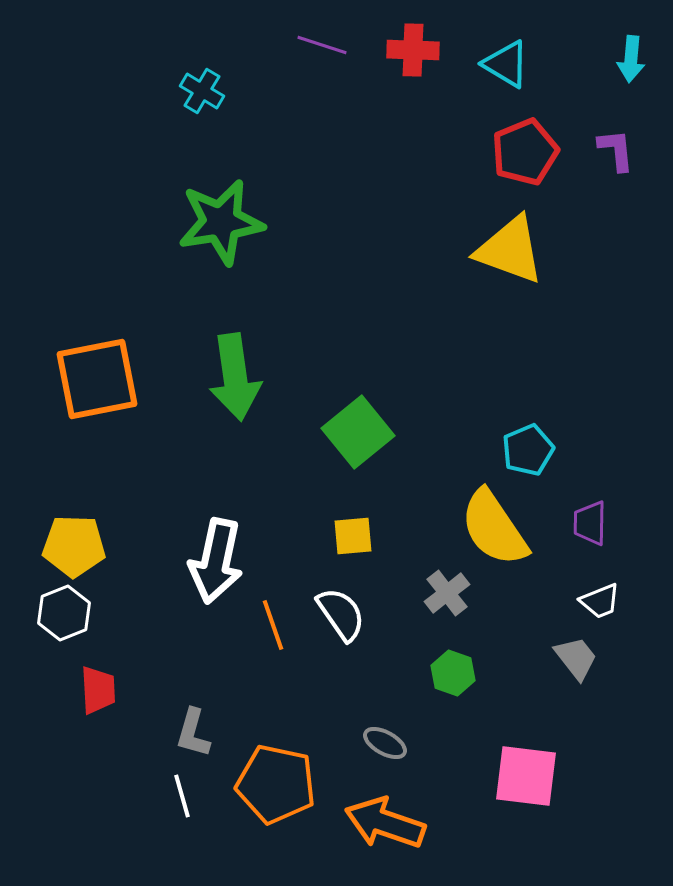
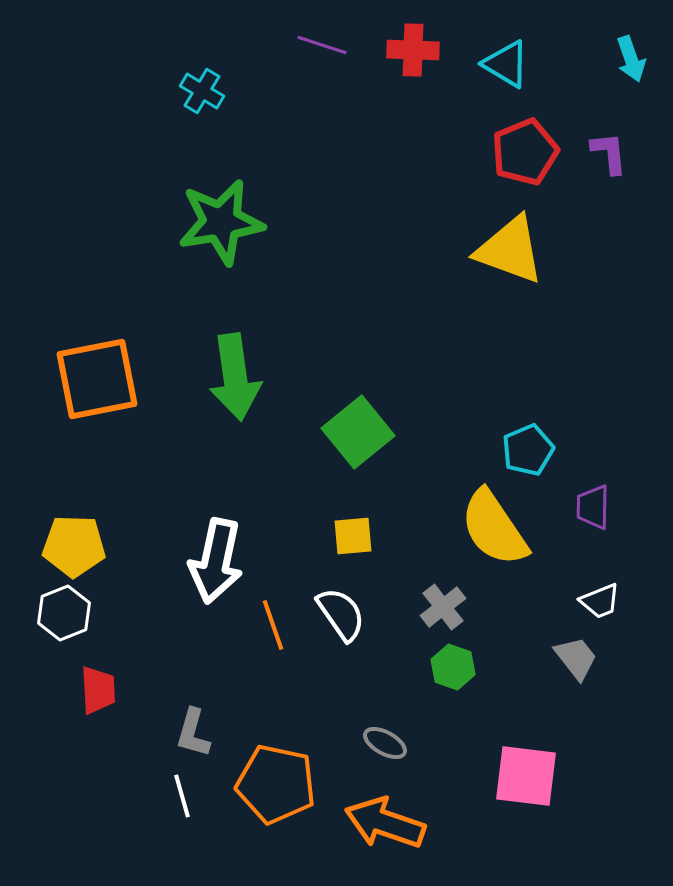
cyan arrow: rotated 24 degrees counterclockwise
purple L-shape: moved 7 px left, 3 px down
purple trapezoid: moved 3 px right, 16 px up
gray cross: moved 4 px left, 14 px down
green hexagon: moved 6 px up
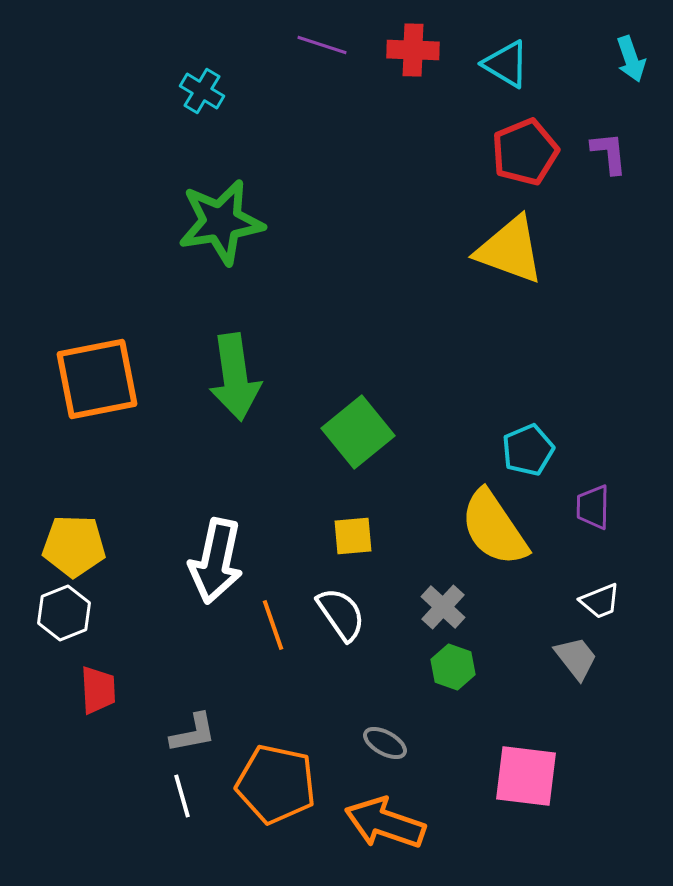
gray cross: rotated 9 degrees counterclockwise
gray L-shape: rotated 117 degrees counterclockwise
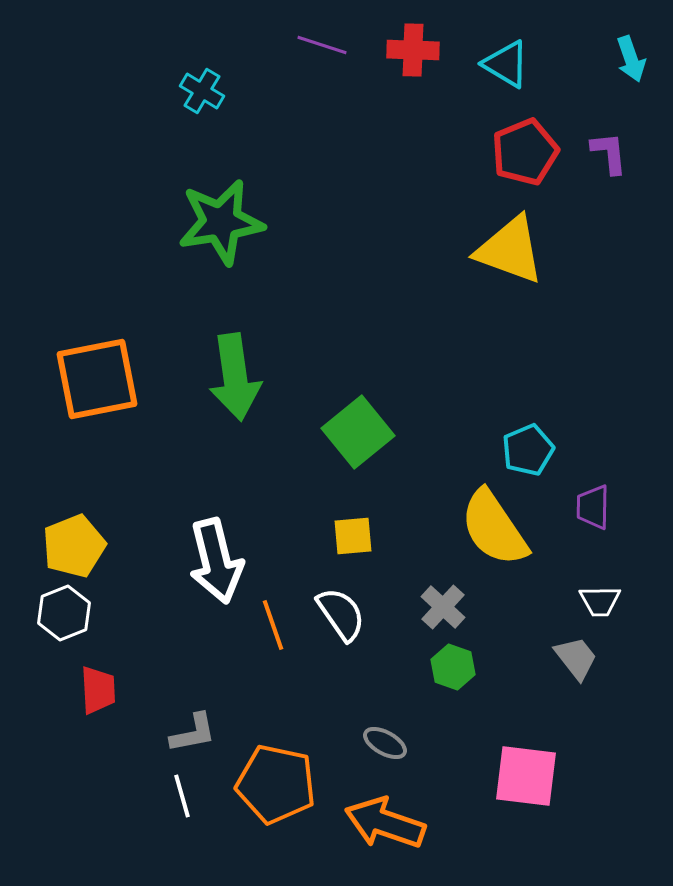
yellow pentagon: rotated 24 degrees counterclockwise
white arrow: rotated 26 degrees counterclockwise
white trapezoid: rotated 21 degrees clockwise
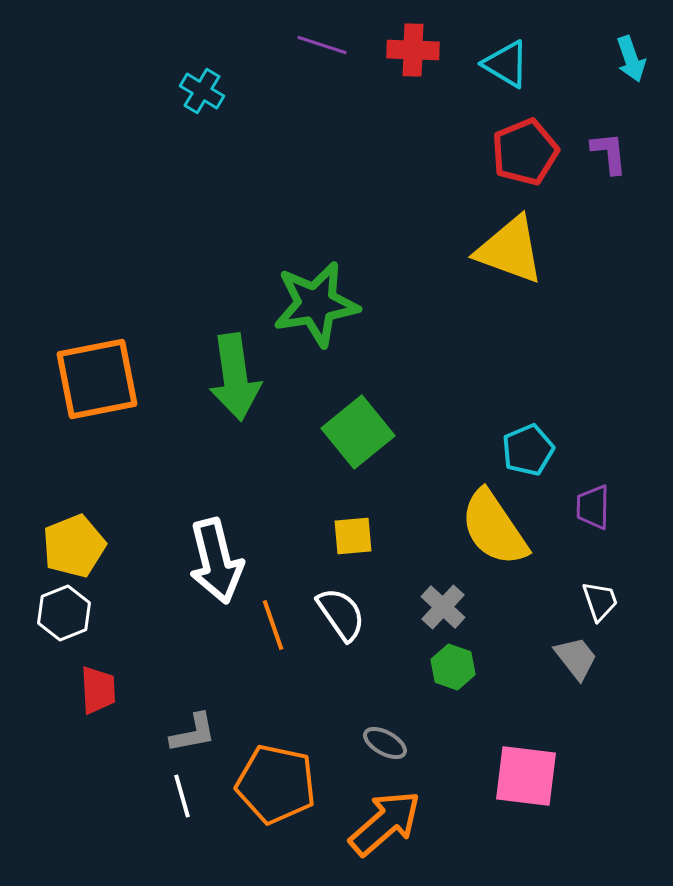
green star: moved 95 px right, 82 px down
white trapezoid: rotated 108 degrees counterclockwise
orange arrow: rotated 120 degrees clockwise
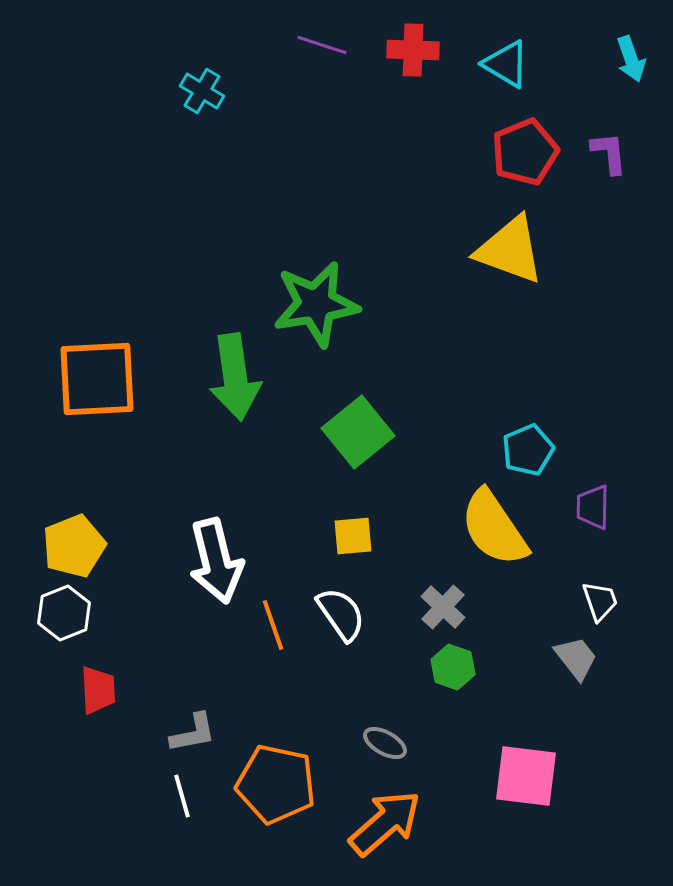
orange square: rotated 8 degrees clockwise
